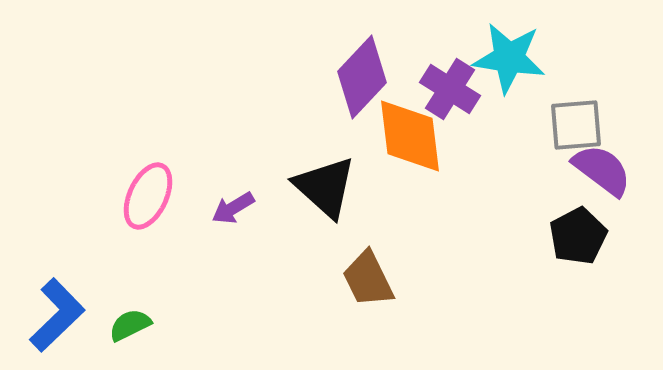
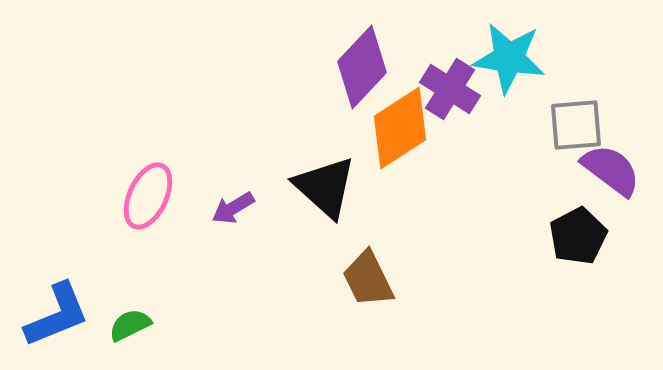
purple diamond: moved 10 px up
orange diamond: moved 10 px left, 8 px up; rotated 64 degrees clockwise
purple semicircle: moved 9 px right
blue L-shape: rotated 22 degrees clockwise
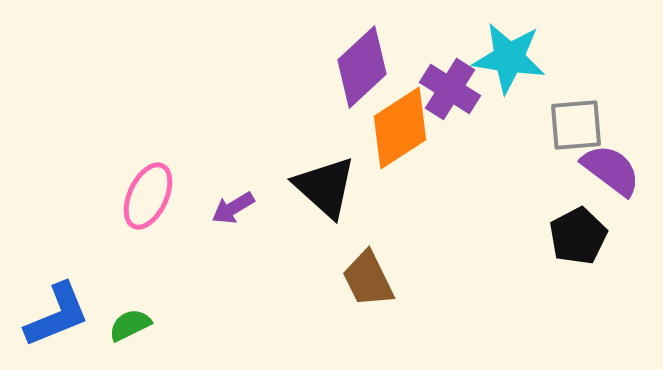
purple diamond: rotated 4 degrees clockwise
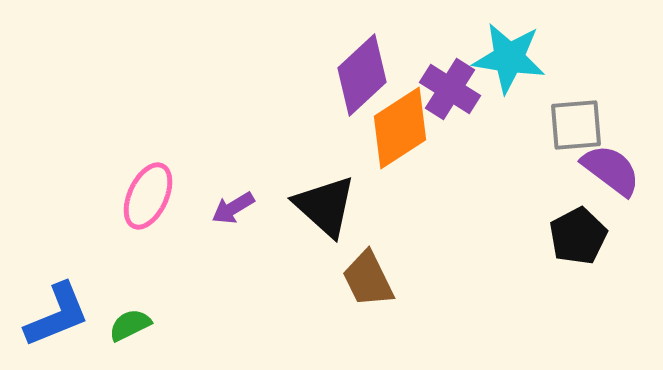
purple diamond: moved 8 px down
black triangle: moved 19 px down
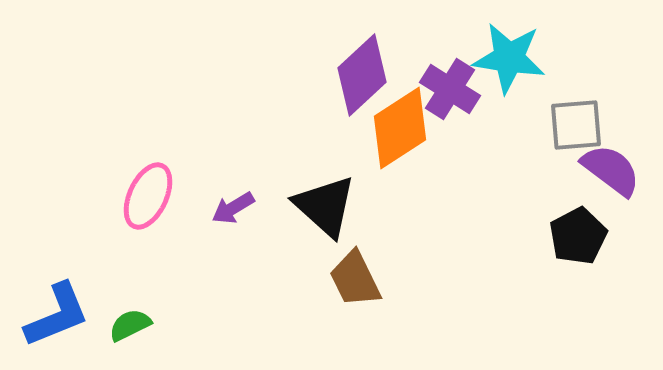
brown trapezoid: moved 13 px left
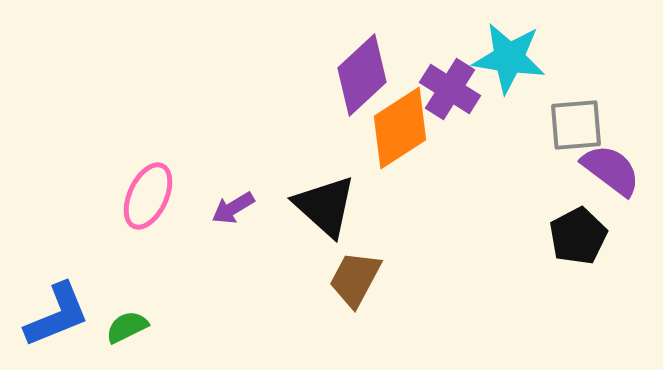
brown trapezoid: rotated 54 degrees clockwise
green semicircle: moved 3 px left, 2 px down
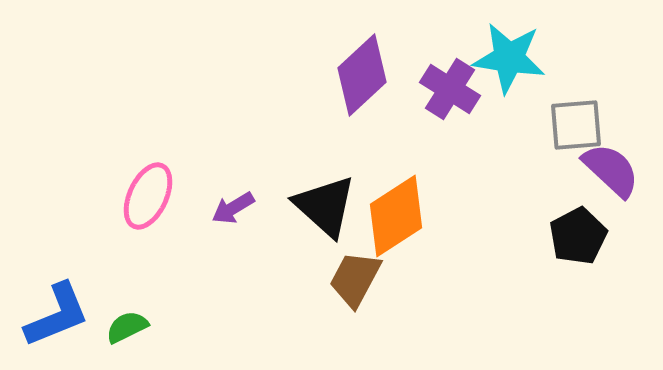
orange diamond: moved 4 px left, 88 px down
purple semicircle: rotated 6 degrees clockwise
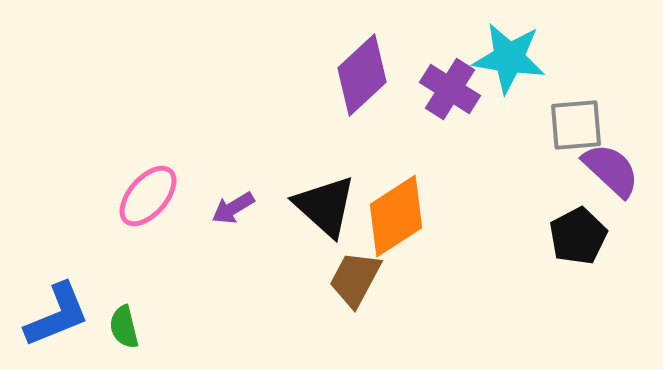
pink ellipse: rotated 16 degrees clockwise
green semicircle: moved 3 px left; rotated 78 degrees counterclockwise
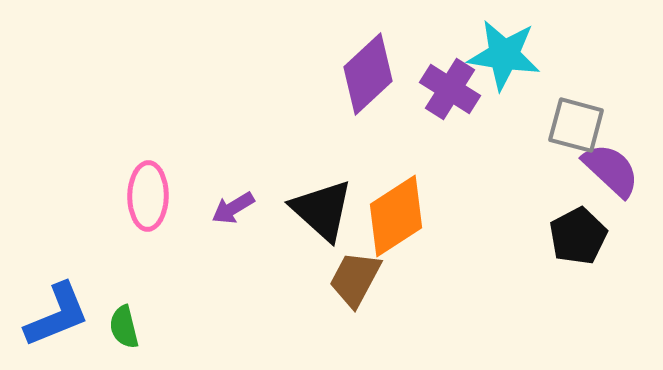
cyan star: moved 5 px left, 3 px up
purple diamond: moved 6 px right, 1 px up
gray square: rotated 20 degrees clockwise
pink ellipse: rotated 40 degrees counterclockwise
black triangle: moved 3 px left, 4 px down
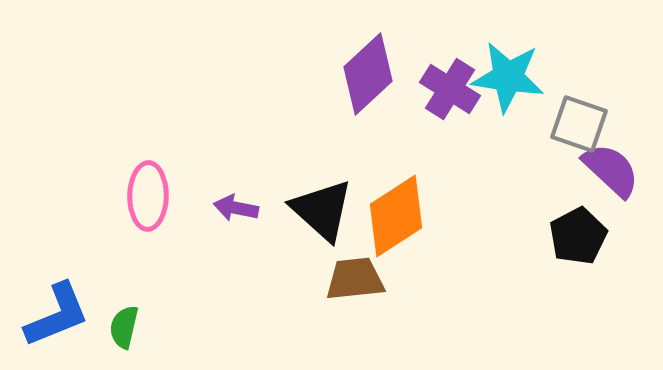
cyan star: moved 4 px right, 22 px down
gray square: moved 3 px right, 1 px up; rotated 4 degrees clockwise
purple arrow: moved 3 px right; rotated 42 degrees clockwise
brown trapezoid: rotated 56 degrees clockwise
green semicircle: rotated 27 degrees clockwise
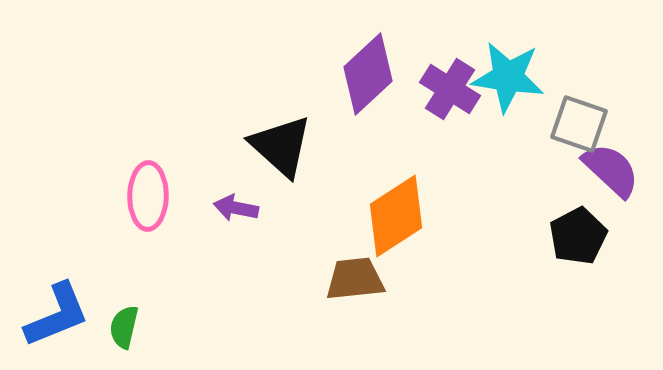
black triangle: moved 41 px left, 64 px up
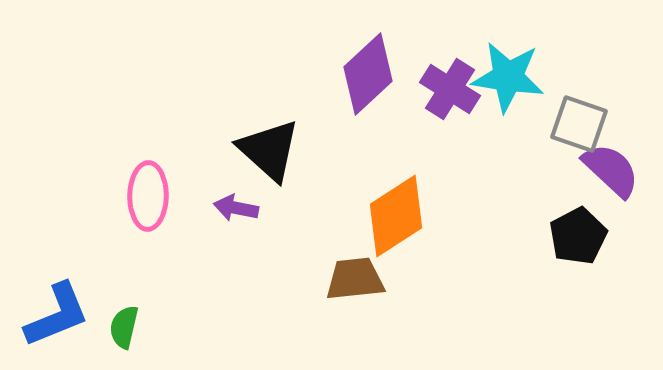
black triangle: moved 12 px left, 4 px down
